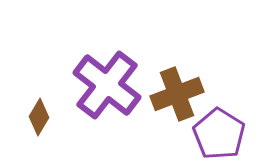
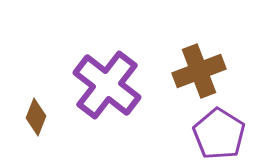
brown cross: moved 22 px right, 23 px up
brown diamond: moved 3 px left; rotated 9 degrees counterclockwise
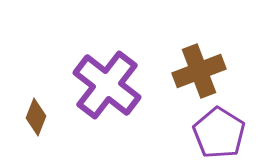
purple pentagon: moved 1 px up
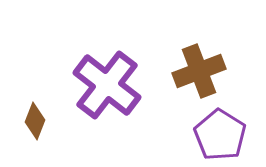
brown diamond: moved 1 px left, 4 px down
purple pentagon: moved 1 px right, 2 px down
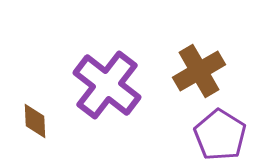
brown cross: rotated 9 degrees counterclockwise
brown diamond: rotated 24 degrees counterclockwise
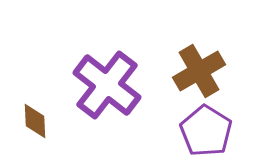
purple pentagon: moved 14 px left, 4 px up
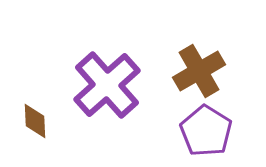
purple cross: rotated 10 degrees clockwise
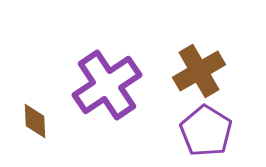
purple cross: rotated 8 degrees clockwise
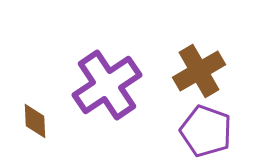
purple pentagon: rotated 12 degrees counterclockwise
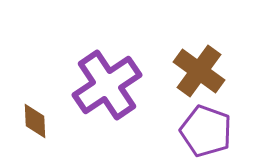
brown cross: rotated 24 degrees counterclockwise
